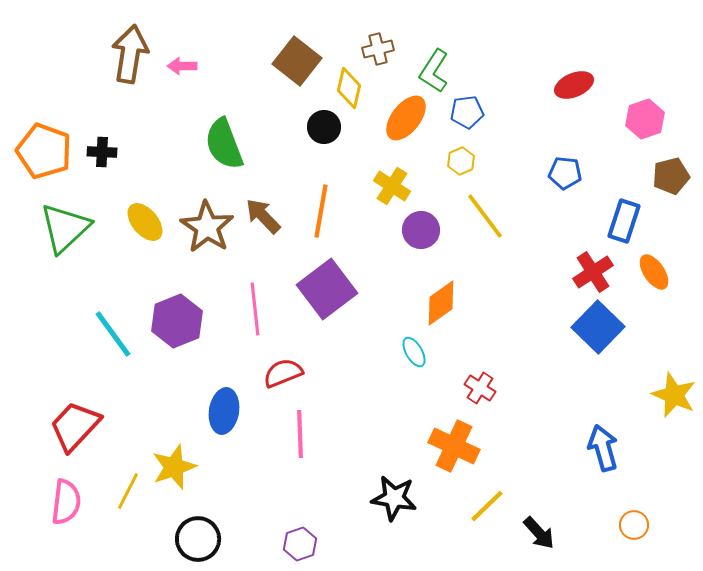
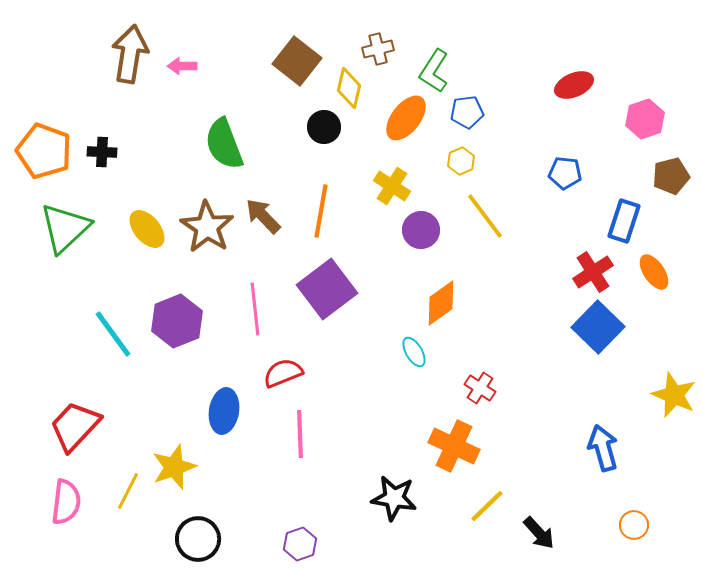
yellow ellipse at (145, 222): moved 2 px right, 7 px down
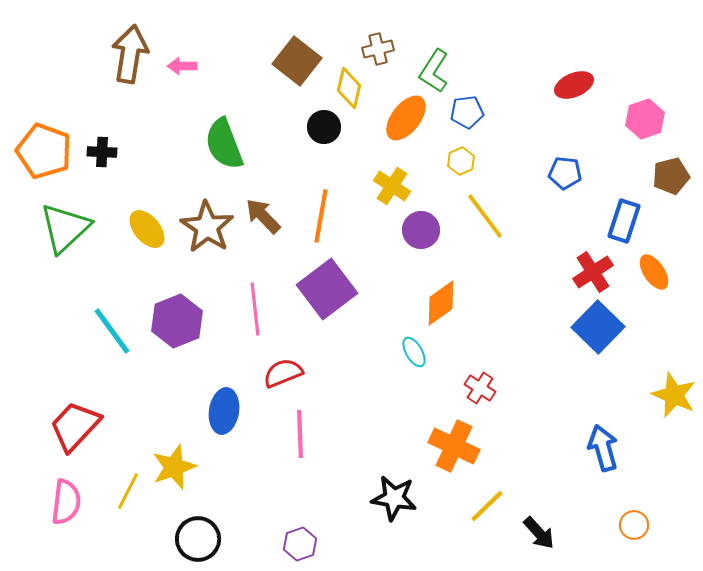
orange line at (321, 211): moved 5 px down
cyan line at (113, 334): moved 1 px left, 3 px up
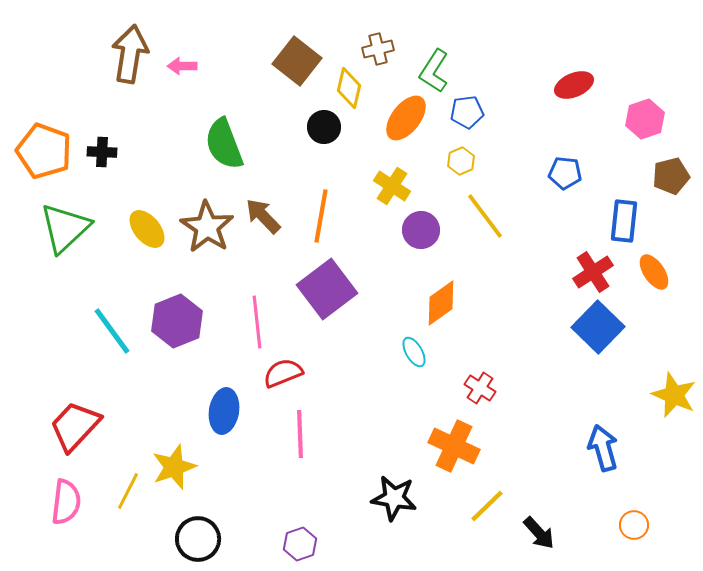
blue rectangle at (624, 221): rotated 12 degrees counterclockwise
pink line at (255, 309): moved 2 px right, 13 px down
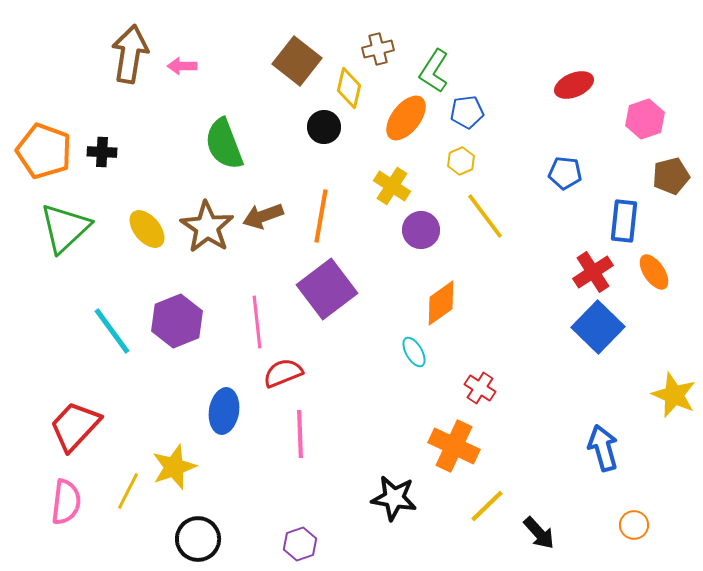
brown arrow at (263, 216): rotated 66 degrees counterclockwise
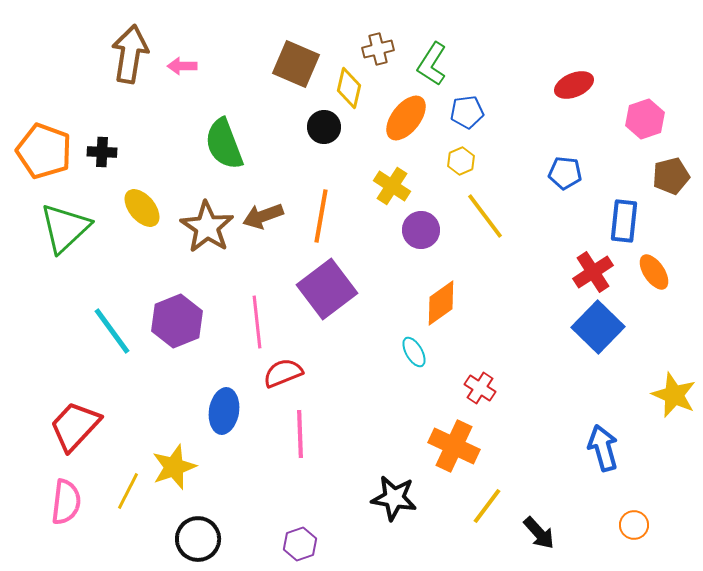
brown square at (297, 61): moved 1 px left, 3 px down; rotated 15 degrees counterclockwise
green L-shape at (434, 71): moved 2 px left, 7 px up
yellow ellipse at (147, 229): moved 5 px left, 21 px up
yellow line at (487, 506): rotated 9 degrees counterclockwise
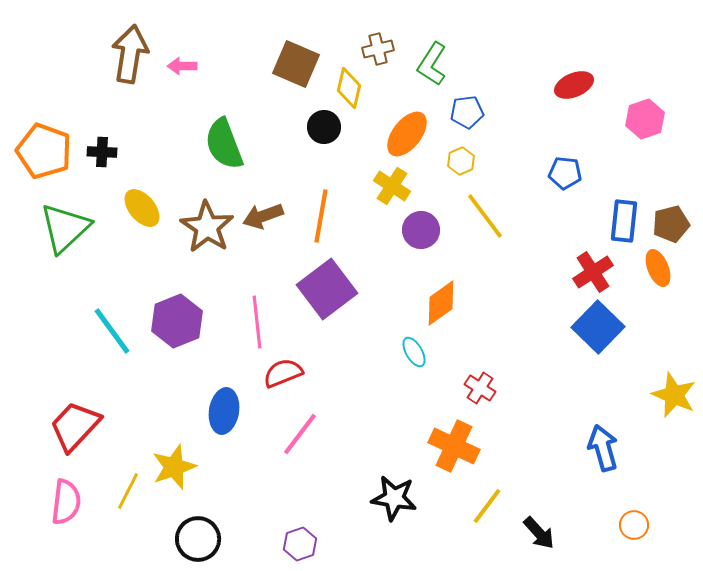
orange ellipse at (406, 118): moved 1 px right, 16 px down
brown pentagon at (671, 176): moved 48 px down
orange ellipse at (654, 272): moved 4 px right, 4 px up; rotated 12 degrees clockwise
pink line at (300, 434): rotated 39 degrees clockwise
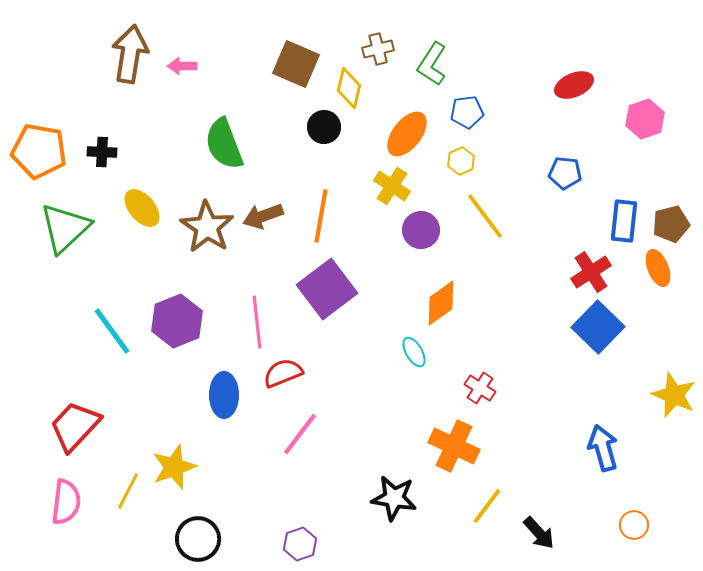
orange pentagon at (44, 151): moved 5 px left; rotated 10 degrees counterclockwise
red cross at (593, 272): moved 2 px left
blue ellipse at (224, 411): moved 16 px up; rotated 9 degrees counterclockwise
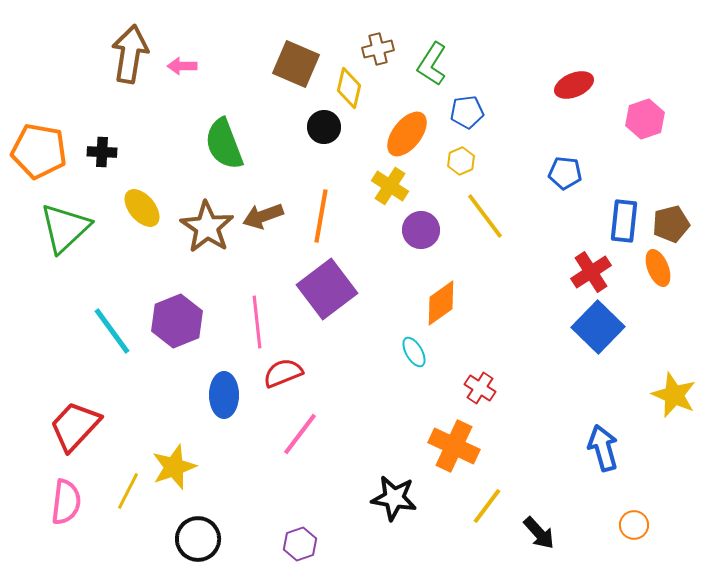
yellow cross at (392, 186): moved 2 px left
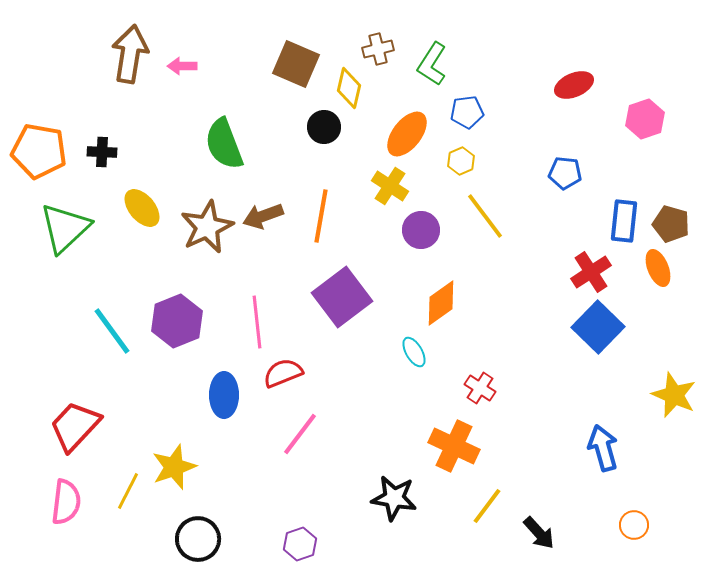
brown pentagon at (671, 224): rotated 30 degrees clockwise
brown star at (207, 227): rotated 14 degrees clockwise
purple square at (327, 289): moved 15 px right, 8 px down
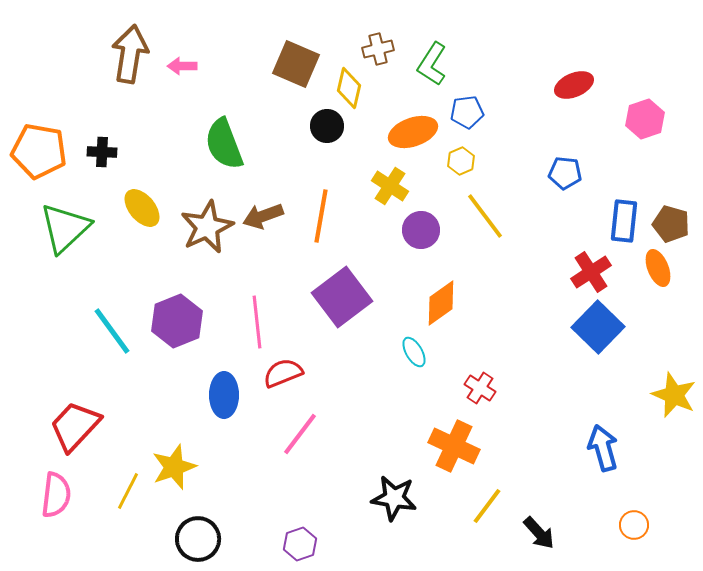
black circle at (324, 127): moved 3 px right, 1 px up
orange ellipse at (407, 134): moved 6 px right, 2 px up; rotated 33 degrees clockwise
pink semicircle at (66, 502): moved 10 px left, 7 px up
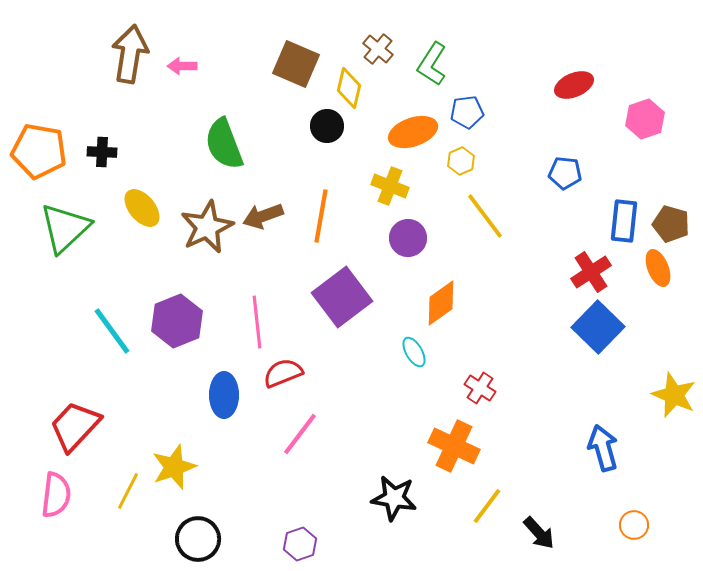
brown cross at (378, 49): rotated 36 degrees counterclockwise
yellow cross at (390, 186): rotated 12 degrees counterclockwise
purple circle at (421, 230): moved 13 px left, 8 px down
